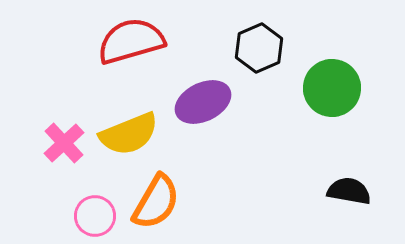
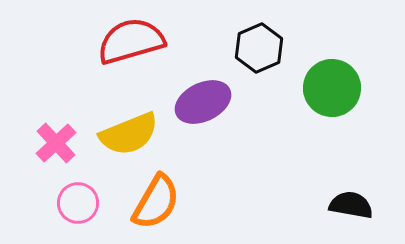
pink cross: moved 8 px left
black semicircle: moved 2 px right, 14 px down
pink circle: moved 17 px left, 13 px up
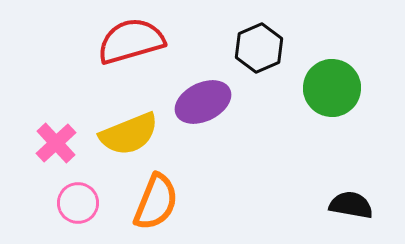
orange semicircle: rotated 8 degrees counterclockwise
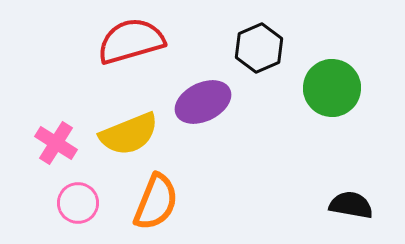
pink cross: rotated 15 degrees counterclockwise
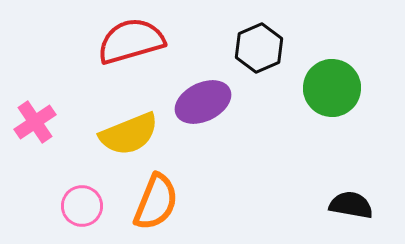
pink cross: moved 21 px left, 21 px up; rotated 24 degrees clockwise
pink circle: moved 4 px right, 3 px down
